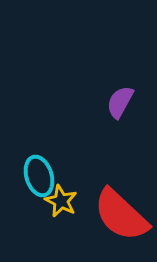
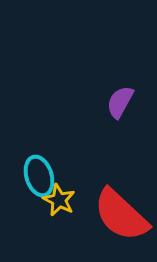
yellow star: moved 2 px left, 1 px up
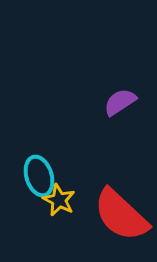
purple semicircle: rotated 28 degrees clockwise
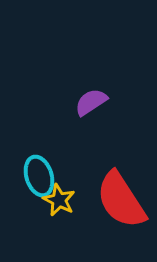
purple semicircle: moved 29 px left
red semicircle: moved 15 px up; rotated 14 degrees clockwise
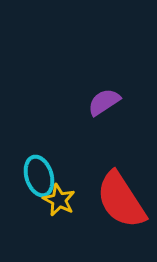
purple semicircle: moved 13 px right
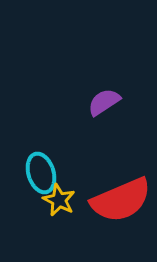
cyan ellipse: moved 2 px right, 3 px up
red semicircle: rotated 80 degrees counterclockwise
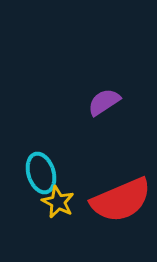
yellow star: moved 1 px left, 2 px down
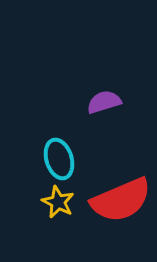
purple semicircle: rotated 16 degrees clockwise
cyan ellipse: moved 18 px right, 14 px up
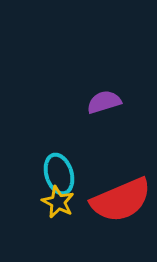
cyan ellipse: moved 15 px down
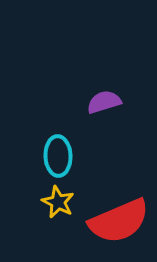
cyan ellipse: moved 1 px left, 18 px up; rotated 15 degrees clockwise
red semicircle: moved 2 px left, 21 px down
